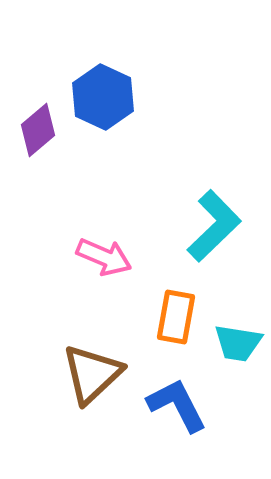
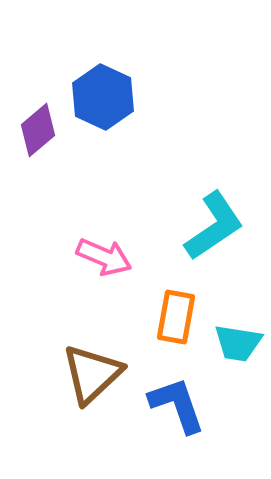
cyan L-shape: rotated 10 degrees clockwise
blue L-shape: rotated 8 degrees clockwise
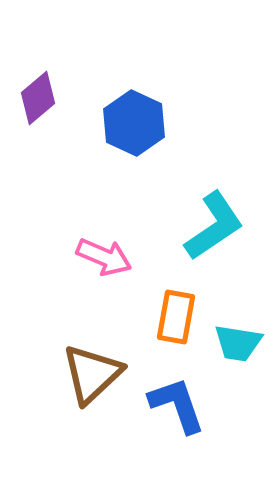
blue hexagon: moved 31 px right, 26 px down
purple diamond: moved 32 px up
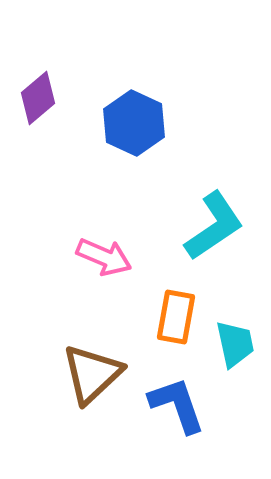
cyan trapezoid: moved 3 px left, 1 px down; rotated 111 degrees counterclockwise
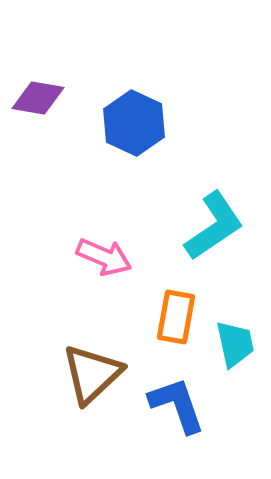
purple diamond: rotated 50 degrees clockwise
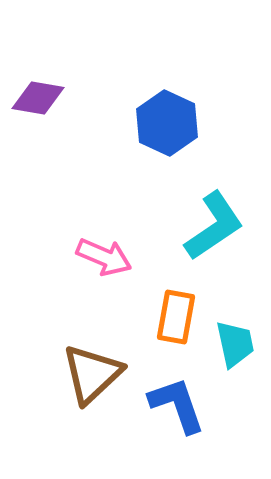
blue hexagon: moved 33 px right
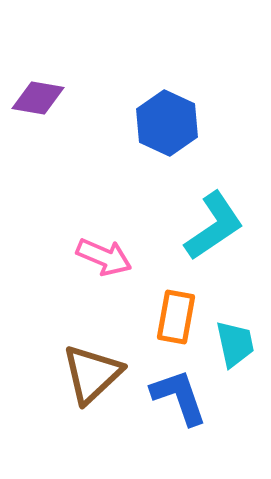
blue L-shape: moved 2 px right, 8 px up
